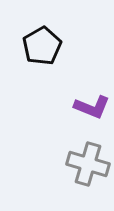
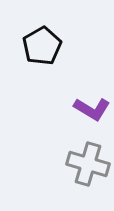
purple L-shape: moved 2 px down; rotated 9 degrees clockwise
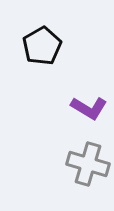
purple L-shape: moved 3 px left, 1 px up
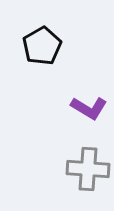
gray cross: moved 5 px down; rotated 12 degrees counterclockwise
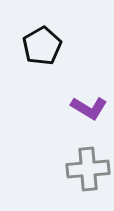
gray cross: rotated 9 degrees counterclockwise
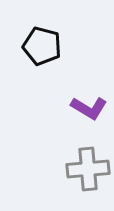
black pentagon: rotated 27 degrees counterclockwise
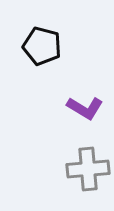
purple L-shape: moved 4 px left
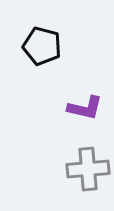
purple L-shape: rotated 18 degrees counterclockwise
